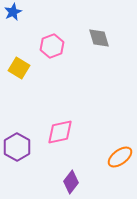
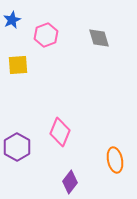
blue star: moved 1 px left, 8 px down
pink hexagon: moved 6 px left, 11 px up
yellow square: moved 1 px left, 3 px up; rotated 35 degrees counterclockwise
pink diamond: rotated 56 degrees counterclockwise
orange ellipse: moved 5 px left, 3 px down; rotated 65 degrees counterclockwise
purple diamond: moved 1 px left
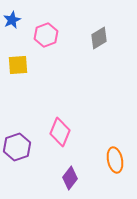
gray diamond: rotated 75 degrees clockwise
purple hexagon: rotated 12 degrees clockwise
purple diamond: moved 4 px up
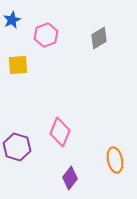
purple hexagon: rotated 24 degrees counterclockwise
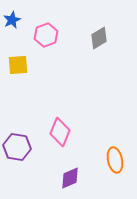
purple hexagon: rotated 8 degrees counterclockwise
purple diamond: rotated 30 degrees clockwise
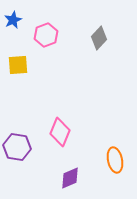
blue star: moved 1 px right
gray diamond: rotated 15 degrees counterclockwise
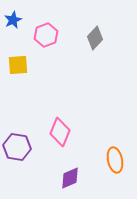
gray diamond: moved 4 px left
